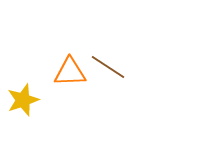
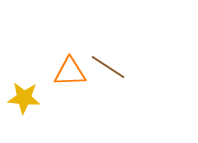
yellow star: moved 1 px right, 2 px up; rotated 24 degrees clockwise
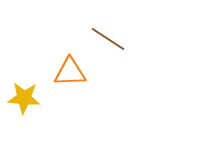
brown line: moved 28 px up
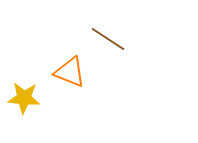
orange triangle: rotated 24 degrees clockwise
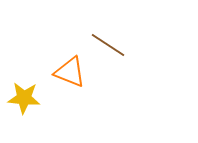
brown line: moved 6 px down
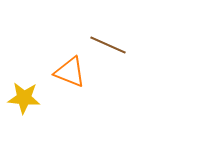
brown line: rotated 9 degrees counterclockwise
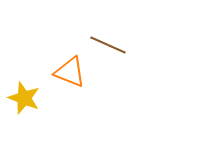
yellow star: rotated 16 degrees clockwise
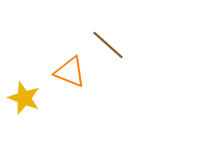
brown line: rotated 18 degrees clockwise
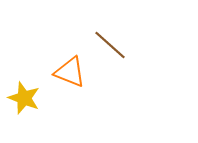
brown line: moved 2 px right
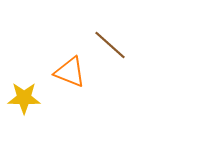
yellow star: rotated 20 degrees counterclockwise
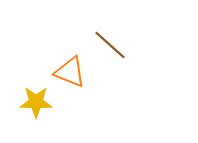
yellow star: moved 12 px right, 4 px down
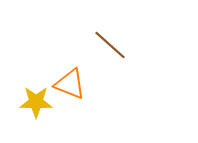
orange triangle: moved 12 px down
